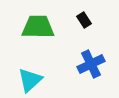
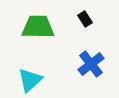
black rectangle: moved 1 px right, 1 px up
blue cross: rotated 12 degrees counterclockwise
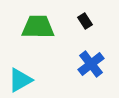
black rectangle: moved 2 px down
cyan triangle: moved 10 px left; rotated 12 degrees clockwise
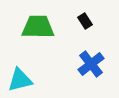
cyan triangle: rotated 16 degrees clockwise
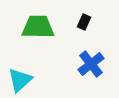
black rectangle: moved 1 px left, 1 px down; rotated 56 degrees clockwise
cyan triangle: rotated 28 degrees counterclockwise
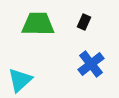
green trapezoid: moved 3 px up
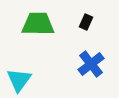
black rectangle: moved 2 px right
cyan triangle: moved 1 px left; rotated 12 degrees counterclockwise
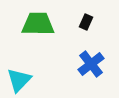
cyan triangle: rotated 8 degrees clockwise
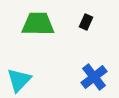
blue cross: moved 3 px right, 13 px down
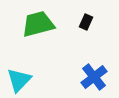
green trapezoid: rotated 16 degrees counterclockwise
